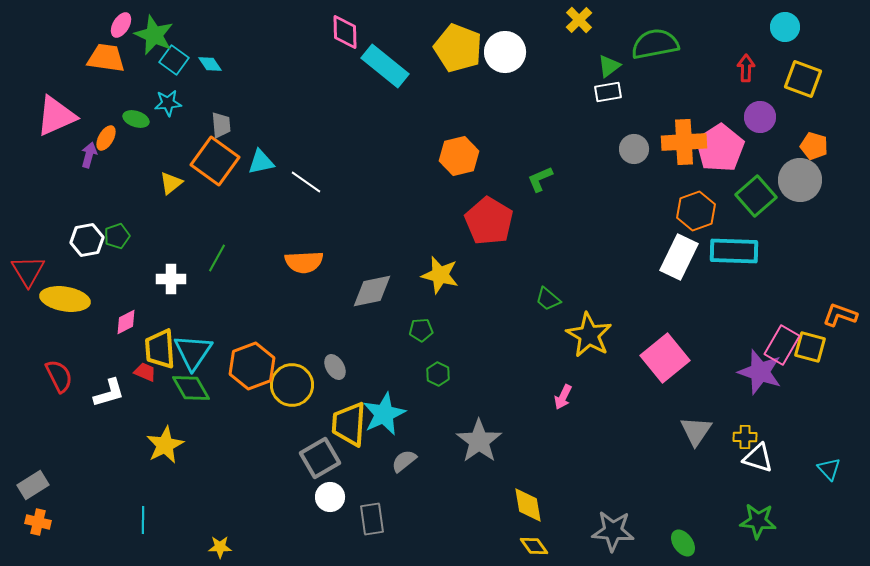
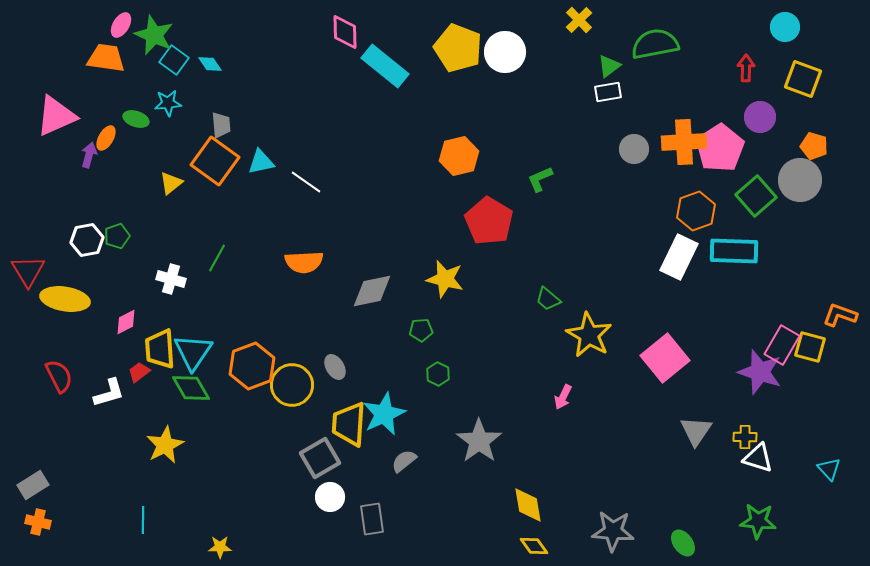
yellow star at (440, 275): moved 5 px right, 4 px down
white cross at (171, 279): rotated 16 degrees clockwise
red trapezoid at (145, 372): moved 6 px left; rotated 60 degrees counterclockwise
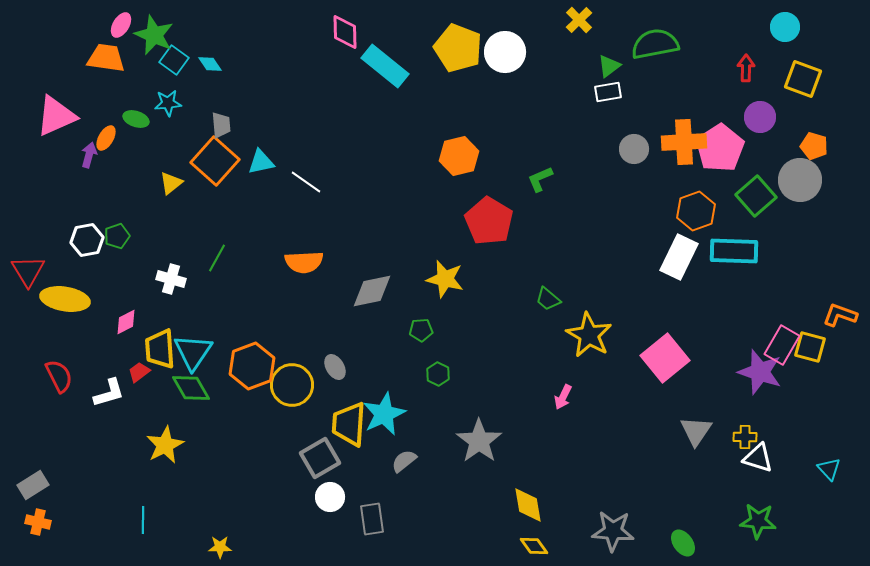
orange square at (215, 161): rotated 6 degrees clockwise
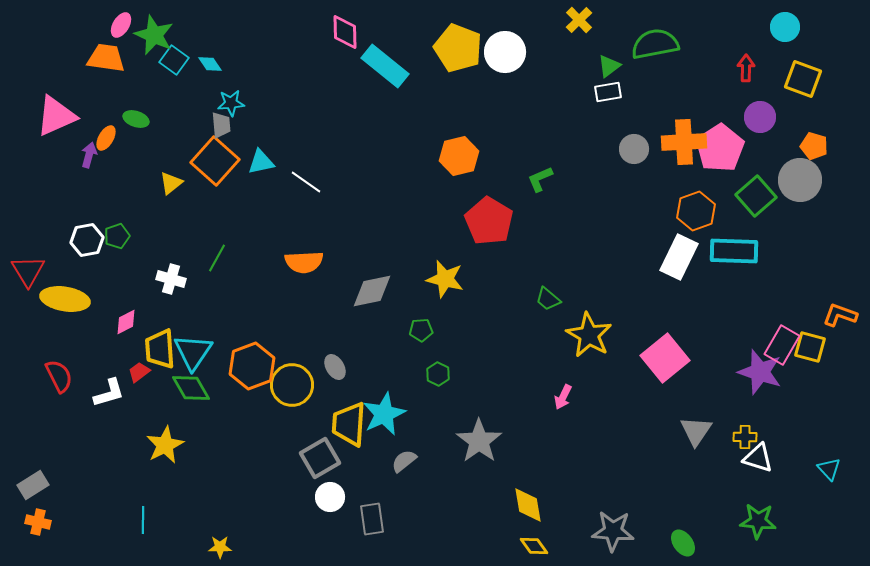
cyan star at (168, 103): moved 63 px right
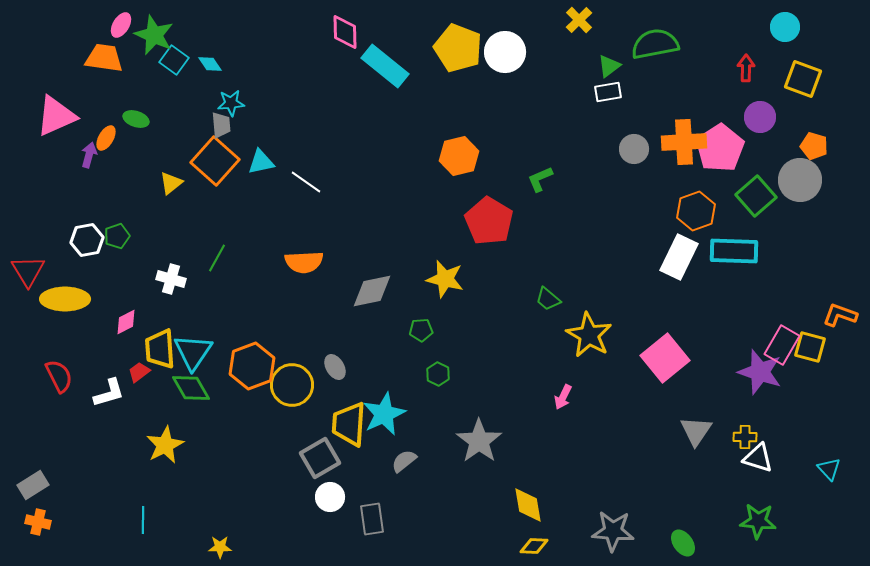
orange trapezoid at (106, 58): moved 2 px left
yellow ellipse at (65, 299): rotated 9 degrees counterclockwise
yellow diamond at (534, 546): rotated 52 degrees counterclockwise
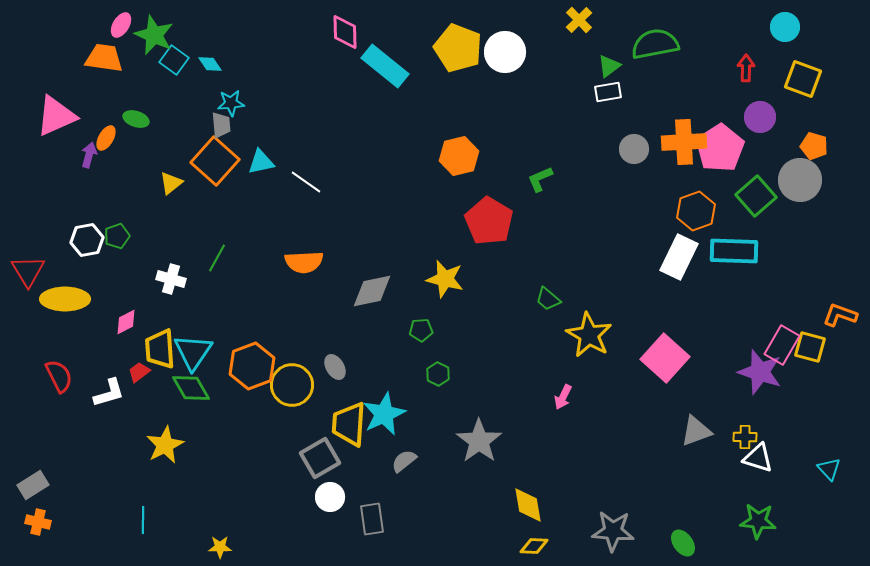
pink square at (665, 358): rotated 9 degrees counterclockwise
gray triangle at (696, 431): rotated 36 degrees clockwise
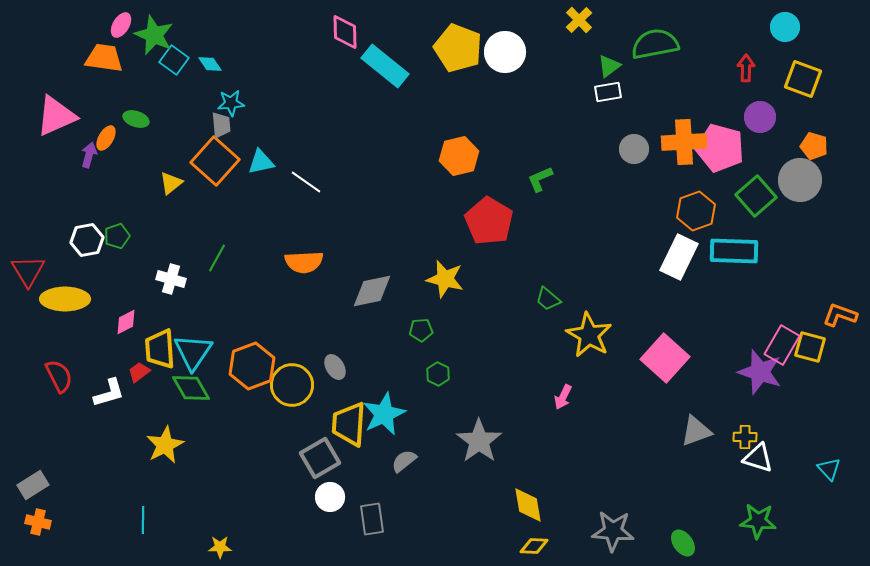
pink pentagon at (720, 148): rotated 24 degrees counterclockwise
